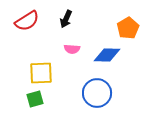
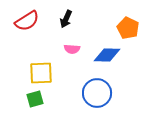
orange pentagon: rotated 15 degrees counterclockwise
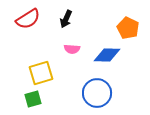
red semicircle: moved 1 px right, 2 px up
yellow square: rotated 15 degrees counterclockwise
green square: moved 2 px left
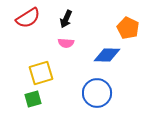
red semicircle: moved 1 px up
pink semicircle: moved 6 px left, 6 px up
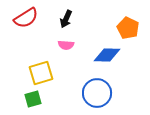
red semicircle: moved 2 px left
pink semicircle: moved 2 px down
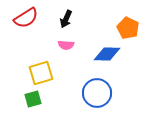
blue diamond: moved 1 px up
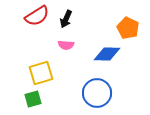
red semicircle: moved 11 px right, 2 px up
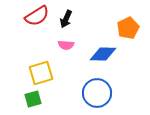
orange pentagon: rotated 20 degrees clockwise
blue diamond: moved 4 px left
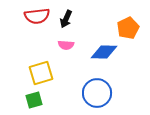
red semicircle: rotated 25 degrees clockwise
blue diamond: moved 1 px right, 2 px up
green square: moved 1 px right, 1 px down
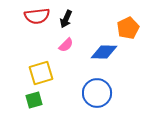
pink semicircle: rotated 49 degrees counterclockwise
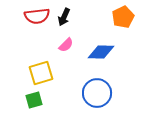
black arrow: moved 2 px left, 2 px up
orange pentagon: moved 5 px left, 11 px up
blue diamond: moved 3 px left
